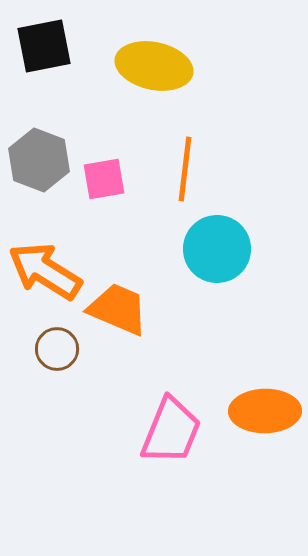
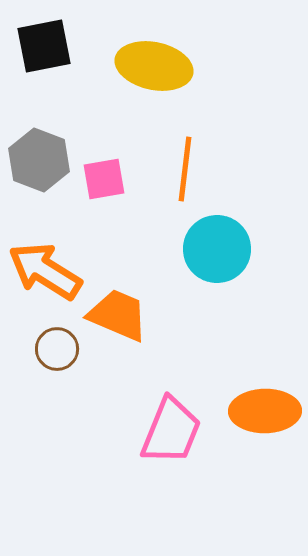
orange trapezoid: moved 6 px down
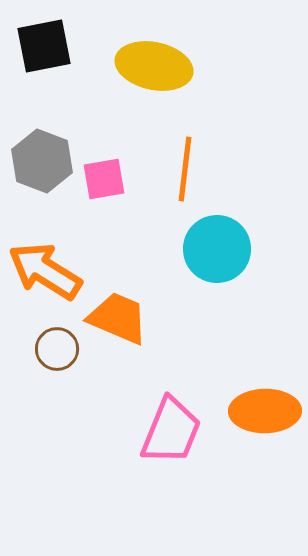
gray hexagon: moved 3 px right, 1 px down
orange trapezoid: moved 3 px down
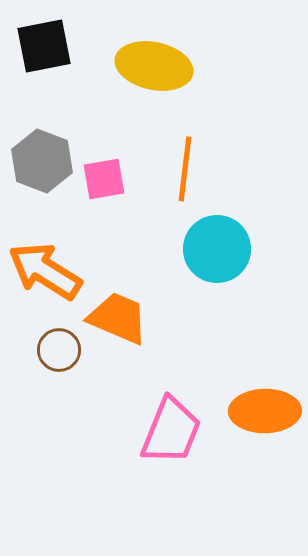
brown circle: moved 2 px right, 1 px down
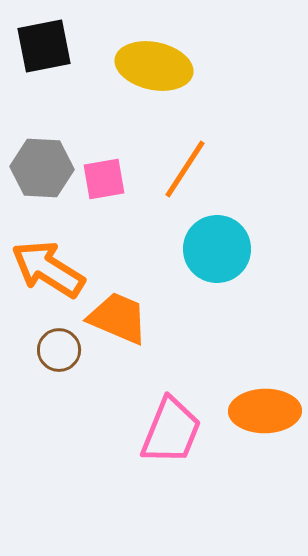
gray hexagon: moved 7 px down; rotated 18 degrees counterclockwise
orange line: rotated 26 degrees clockwise
orange arrow: moved 3 px right, 2 px up
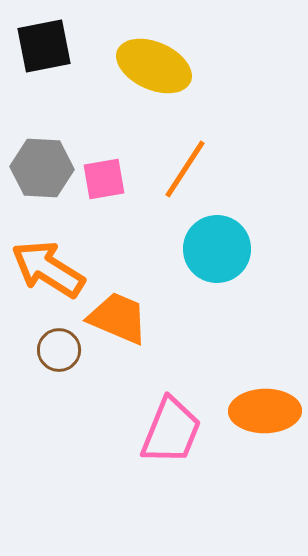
yellow ellipse: rotated 12 degrees clockwise
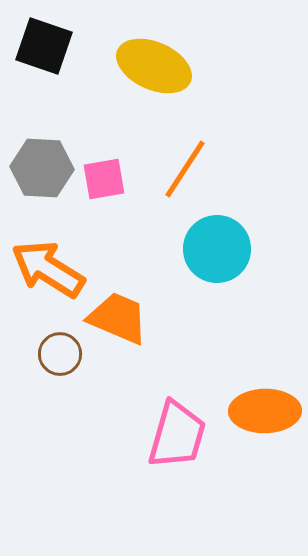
black square: rotated 30 degrees clockwise
brown circle: moved 1 px right, 4 px down
pink trapezoid: moved 6 px right, 4 px down; rotated 6 degrees counterclockwise
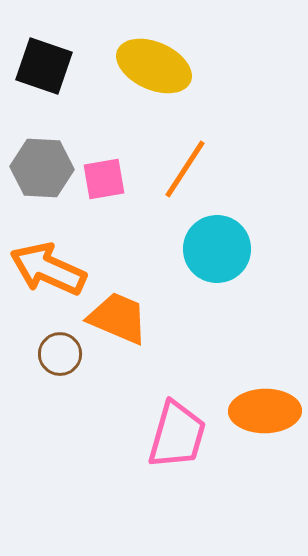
black square: moved 20 px down
orange arrow: rotated 8 degrees counterclockwise
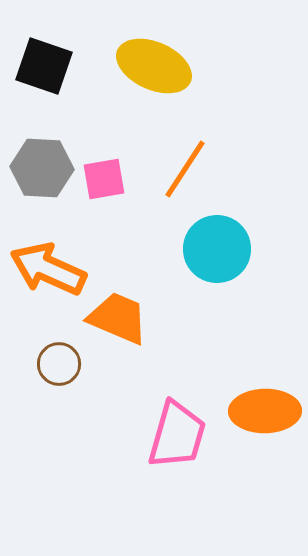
brown circle: moved 1 px left, 10 px down
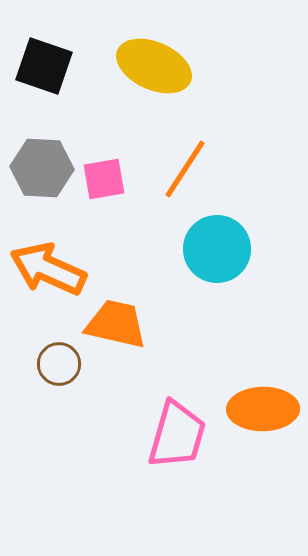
orange trapezoid: moved 2 px left, 6 px down; rotated 10 degrees counterclockwise
orange ellipse: moved 2 px left, 2 px up
